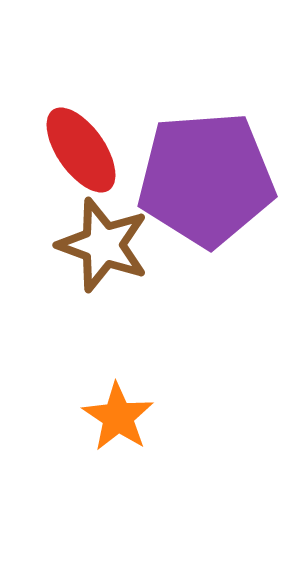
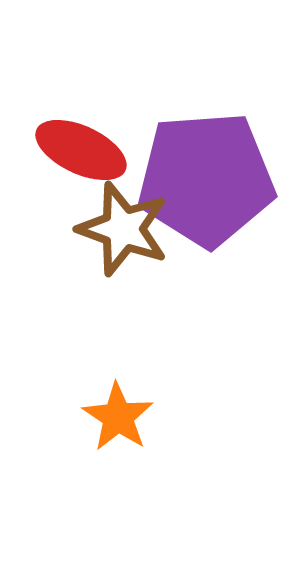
red ellipse: rotated 30 degrees counterclockwise
brown star: moved 20 px right, 16 px up
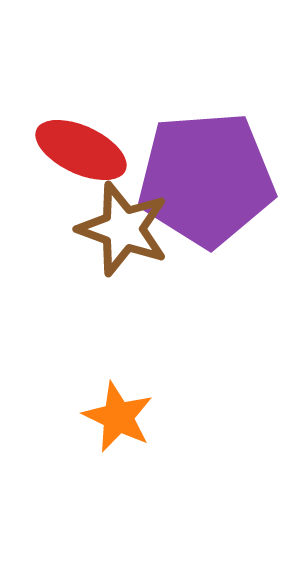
orange star: rotated 8 degrees counterclockwise
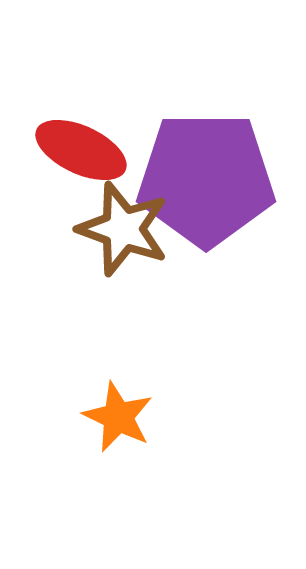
purple pentagon: rotated 4 degrees clockwise
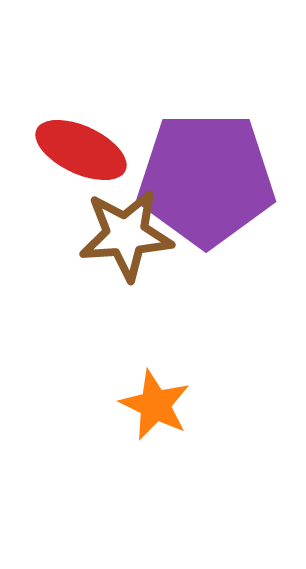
brown star: moved 3 px right, 6 px down; rotated 24 degrees counterclockwise
orange star: moved 37 px right, 12 px up
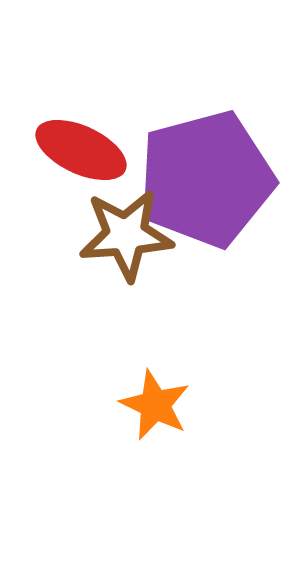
purple pentagon: rotated 15 degrees counterclockwise
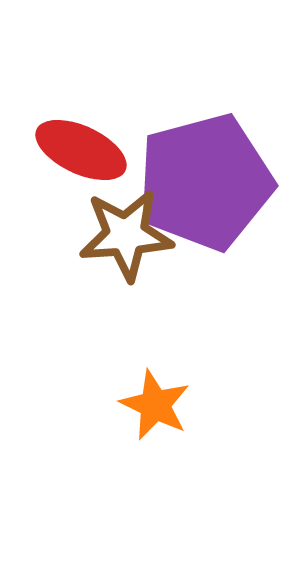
purple pentagon: moved 1 px left, 3 px down
